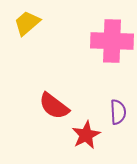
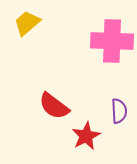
purple semicircle: moved 1 px right, 1 px up
red star: moved 1 px down
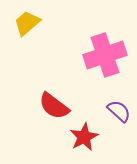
pink cross: moved 7 px left, 14 px down; rotated 21 degrees counterclockwise
purple semicircle: rotated 45 degrees counterclockwise
red star: moved 2 px left, 1 px down
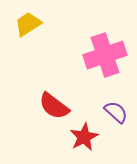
yellow trapezoid: moved 1 px right, 1 px down; rotated 8 degrees clockwise
purple semicircle: moved 3 px left, 1 px down
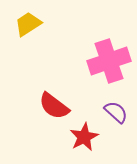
pink cross: moved 4 px right, 6 px down
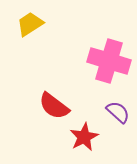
yellow trapezoid: moved 2 px right
pink cross: rotated 36 degrees clockwise
purple semicircle: moved 2 px right
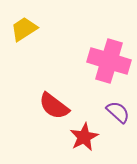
yellow trapezoid: moved 6 px left, 5 px down
